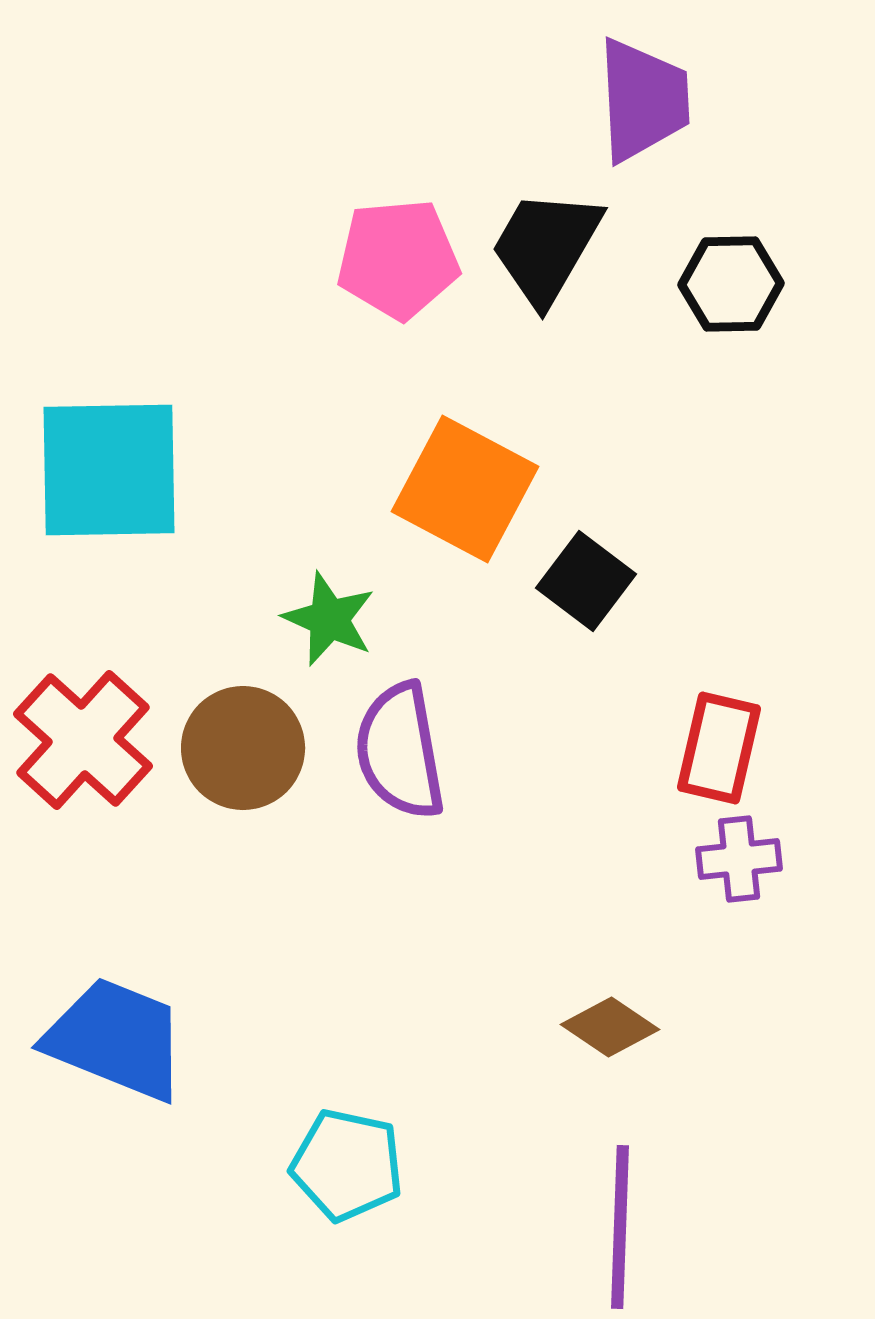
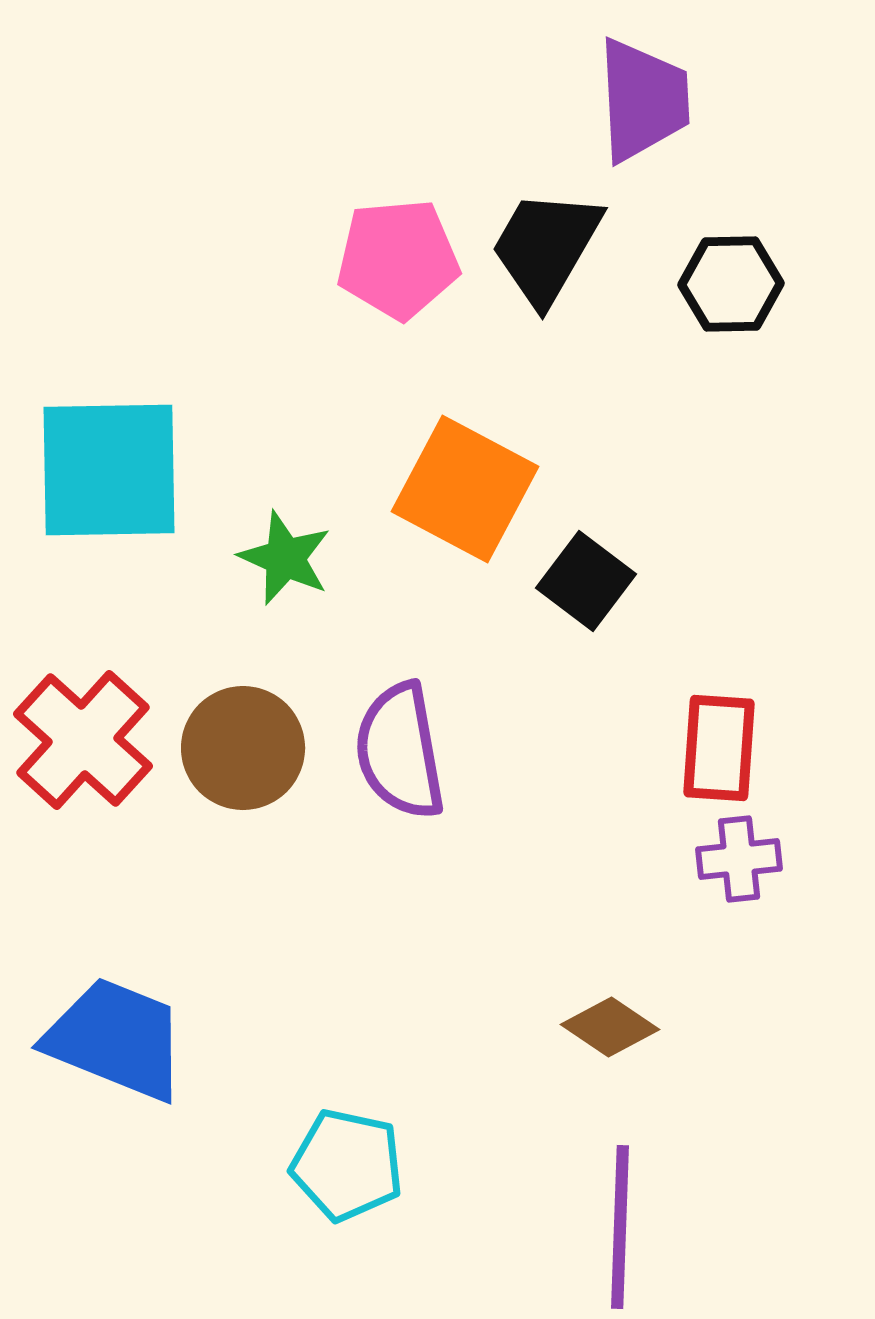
green star: moved 44 px left, 61 px up
red rectangle: rotated 9 degrees counterclockwise
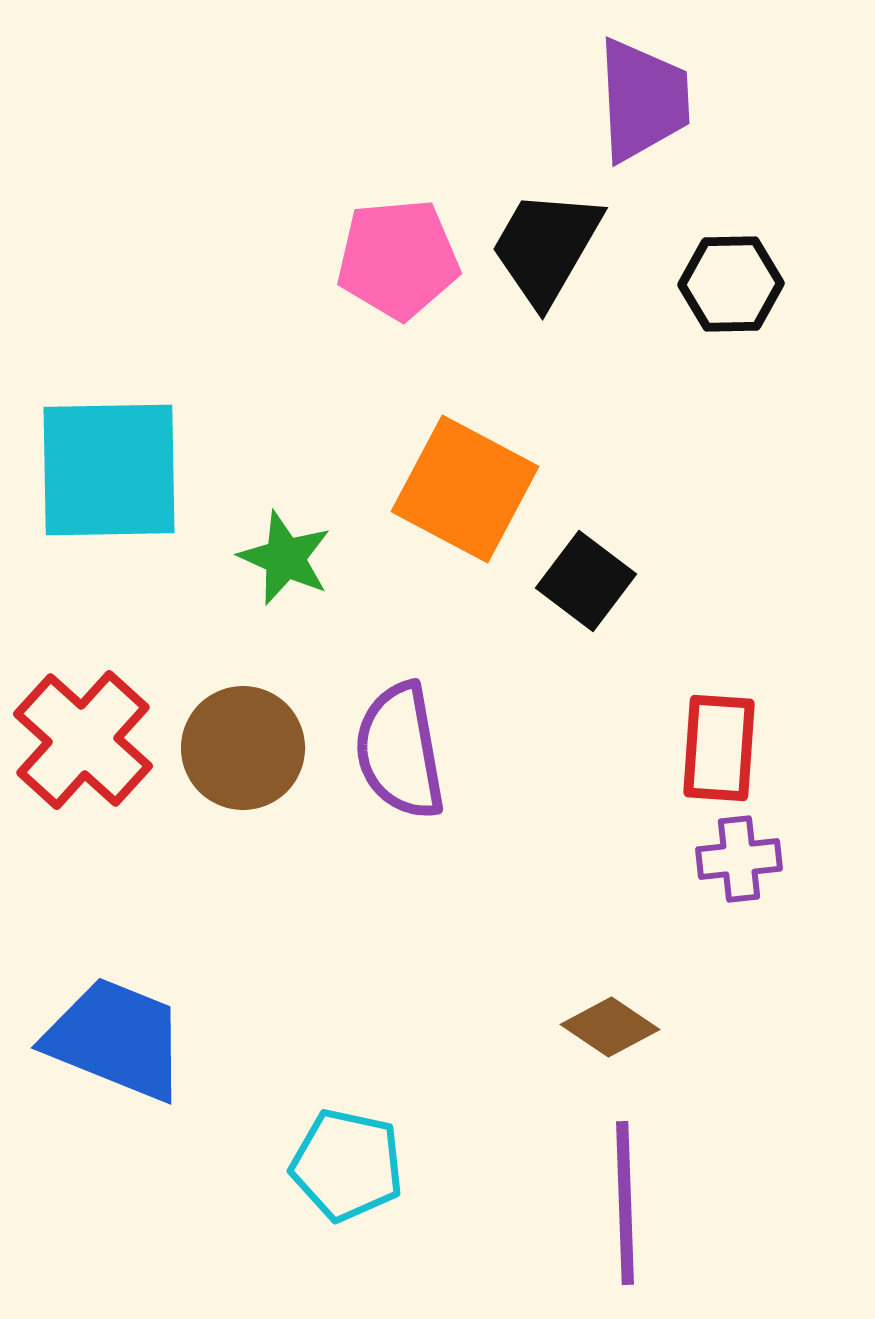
purple line: moved 5 px right, 24 px up; rotated 4 degrees counterclockwise
